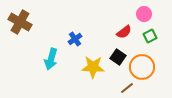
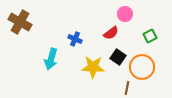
pink circle: moved 19 px left
red semicircle: moved 13 px left, 1 px down
blue cross: rotated 32 degrees counterclockwise
brown line: rotated 40 degrees counterclockwise
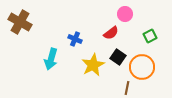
yellow star: moved 2 px up; rotated 30 degrees counterclockwise
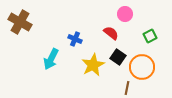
red semicircle: rotated 105 degrees counterclockwise
cyan arrow: rotated 10 degrees clockwise
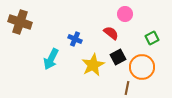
brown cross: rotated 10 degrees counterclockwise
green square: moved 2 px right, 2 px down
black square: rotated 28 degrees clockwise
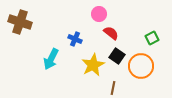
pink circle: moved 26 px left
black square: moved 1 px left, 1 px up; rotated 28 degrees counterclockwise
orange circle: moved 1 px left, 1 px up
brown line: moved 14 px left
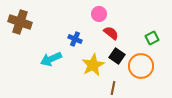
cyan arrow: rotated 40 degrees clockwise
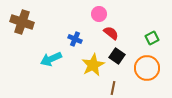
brown cross: moved 2 px right
orange circle: moved 6 px right, 2 px down
